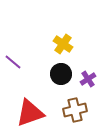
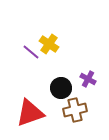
yellow cross: moved 14 px left
purple line: moved 18 px right, 10 px up
black circle: moved 14 px down
purple cross: rotated 28 degrees counterclockwise
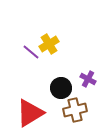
yellow cross: rotated 24 degrees clockwise
red triangle: rotated 12 degrees counterclockwise
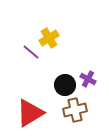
yellow cross: moved 6 px up
black circle: moved 4 px right, 3 px up
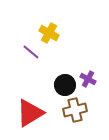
yellow cross: moved 5 px up; rotated 30 degrees counterclockwise
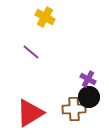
yellow cross: moved 4 px left, 16 px up
black circle: moved 24 px right, 12 px down
brown cross: moved 1 px left, 1 px up; rotated 10 degrees clockwise
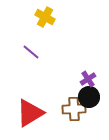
purple cross: rotated 28 degrees clockwise
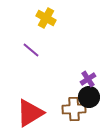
yellow cross: moved 1 px right, 1 px down
purple line: moved 2 px up
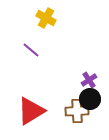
purple cross: moved 1 px right, 1 px down
black circle: moved 1 px right, 2 px down
brown cross: moved 3 px right, 2 px down
red triangle: moved 1 px right, 2 px up
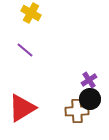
yellow cross: moved 15 px left, 5 px up
purple line: moved 6 px left
red triangle: moved 9 px left, 3 px up
